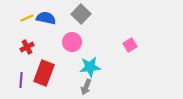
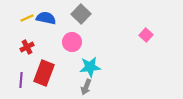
pink square: moved 16 px right, 10 px up; rotated 16 degrees counterclockwise
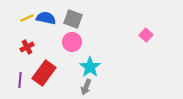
gray square: moved 8 px left, 5 px down; rotated 24 degrees counterclockwise
cyan star: rotated 30 degrees counterclockwise
red rectangle: rotated 15 degrees clockwise
purple line: moved 1 px left
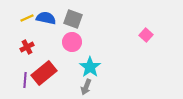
red rectangle: rotated 15 degrees clockwise
purple line: moved 5 px right
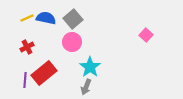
gray square: rotated 30 degrees clockwise
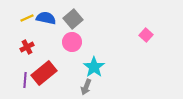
cyan star: moved 4 px right
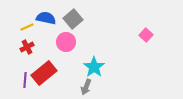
yellow line: moved 9 px down
pink circle: moved 6 px left
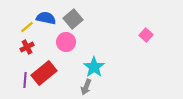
yellow line: rotated 16 degrees counterclockwise
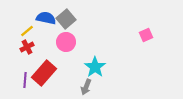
gray square: moved 7 px left
yellow line: moved 4 px down
pink square: rotated 24 degrees clockwise
cyan star: moved 1 px right
red rectangle: rotated 10 degrees counterclockwise
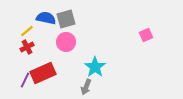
gray square: rotated 24 degrees clockwise
red rectangle: moved 1 px left; rotated 25 degrees clockwise
purple line: rotated 21 degrees clockwise
